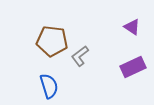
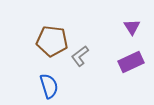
purple triangle: rotated 24 degrees clockwise
purple rectangle: moved 2 px left, 5 px up
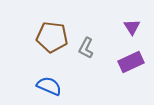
brown pentagon: moved 4 px up
gray L-shape: moved 6 px right, 8 px up; rotated 25 degrees counterclockwise
blue semicircle: rotated 50 degrees counterclockwise
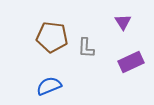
purple triangle: moved 9 px left, 5 px up
gray L-shape: rotated 25 degrees counterclockwise
blue semicircle: rotated 45 degrees counterclockwise
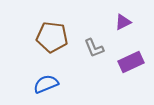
purple triangle: rotated 36 degrees clockwise
gray L-shape: moved 8 px right; rotated 25 degrees counterclockwise
blue semicircle: moved 3 px left, 2 px up
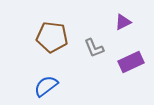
blue semicircle: moved 2 px down; rotated 15 degrees counterclockwise
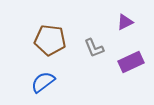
purple triangle: moved 2 px right
brown pentagon: moved 2 px left, 3 px down
blue semicircle: moved 3 px left, 4 px up
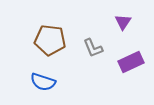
purple triangle: moved 2 px left; rotated 30 degrees counterclockwise
gray L-shape: moved 1 px left
blue semicircle: rotated 125 degrees counterclockwise
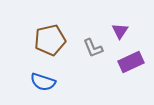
purple triangle: moved 3 px left, 9 px down
brown pentagon: rotated 20 degrees counterclockwise
